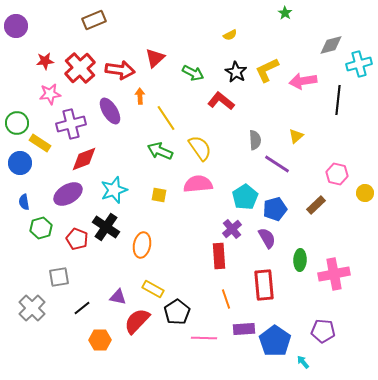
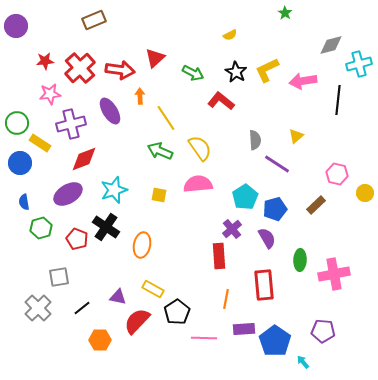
orange line at (226, 299): rotated 30 degrees clockwise
gray cross at (32, 308): moved 6 px right
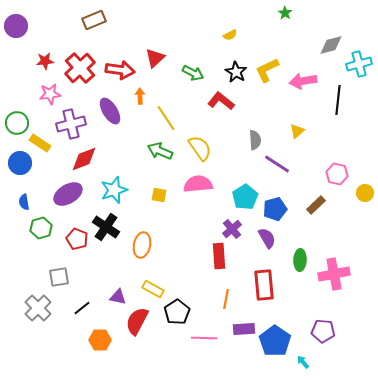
yellow triangle at (296, 136): moved 1 px right, 5 px up
red semicircle at (137, 321): rotated 16 degrees counterclockwise
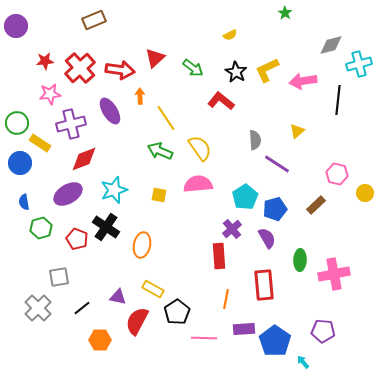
green arrow at (193, 73): moved 5 px up; rotated 10 degrees clockwise
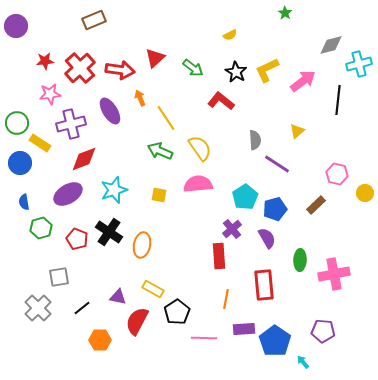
pink arrow at (303, 81): rotated 152 degrees clockwise
orange arrow at (140, 96): moved 2 px down; rotated 21 degrees counterclockwise
black cross at (106, 227): moved 3 px right, 5 px down
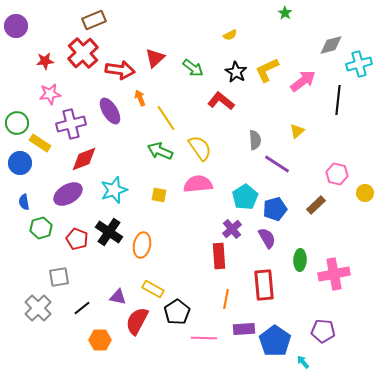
red cross at (80, 68): moved 3 px right, 15 px up
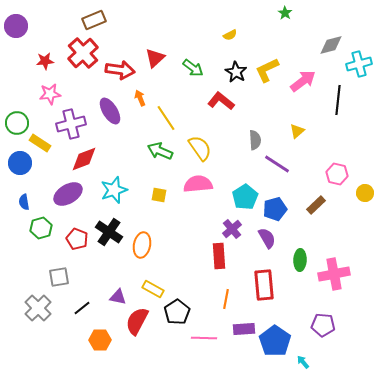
purple pentagon at (323, 331): moved 6 px up
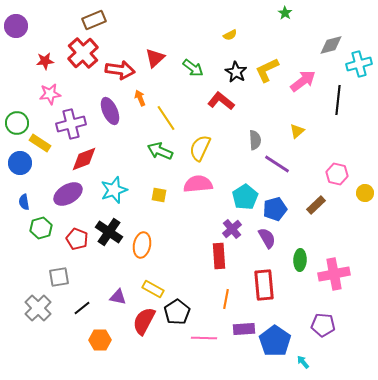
purple ellipse at (110, 111): rotated 8 degrees clockwise
yellow semicircle at (200, 148): rotated 120 degrees counterclockwise
red semicircle at (137, 321): moved 7 px right
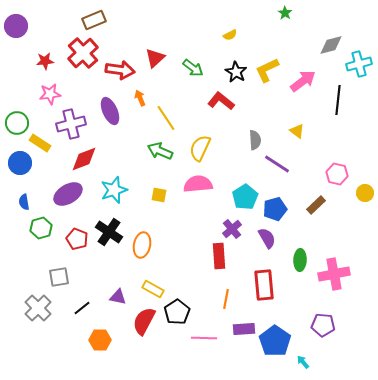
yellow triangle at (297, 131): rotated 42 degrees counterclockwise
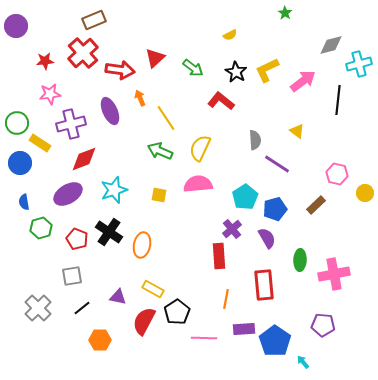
gray square at (59, 277): moved 13 px right, 1 px up
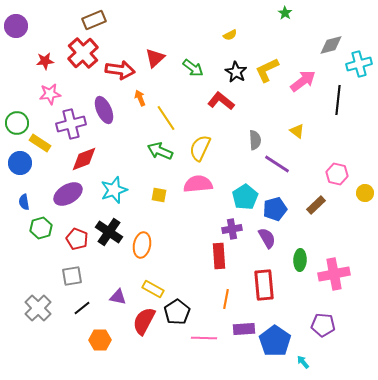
purple ellipse at (110, 111): moved 6 px left, 1 px up
purple cross at (232, 229): rotated 30 degrees clockwise
